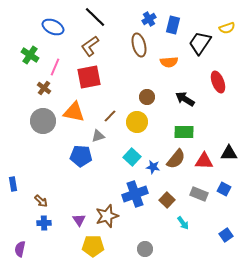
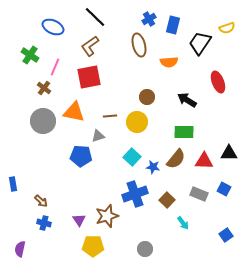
black arrow at (185, 99): moved 2 px right, 1 px down
brown line at (110, 116): rotated 40 degrees clockwise
blue cross at (44, 223): rotated 16 degrees clockwise
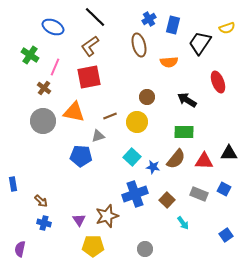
brown line at (110, 116): rotated 16 degrees counterclockwise
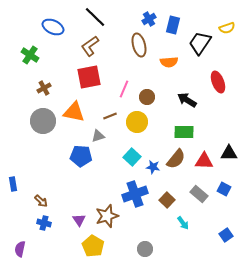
pink line at (55, 67): moved 69 px right, 22 px down
brown cross at (44, 88): rotated 24 degrees clockwise
gray rectangle at (199, 194): rotated 18 degrees clockwise
yellow pentagon at (93, 246): rotated 30 degrees clockwise
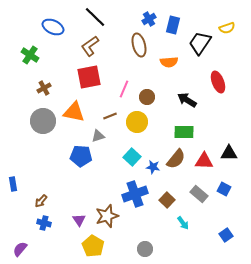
brown arrow at (41, 201): rotated 88 degrees clockwise
purple semicircle at (20, 249): rotated 28 degrees clockwise
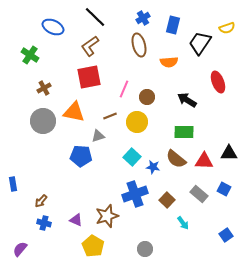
blue cross at (149, 19): moved 6 px left, 1 px up
brown semicircle at (176, 159): rotated 90 degrees clockwise
purple triangle at (79, 220): moved 3 px left; rotated 32 degrees counterclockwise
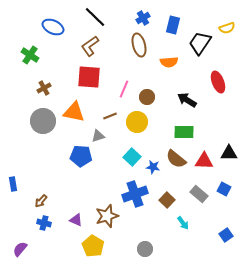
red square at (89, 77): rotated 15 degrees clockwise
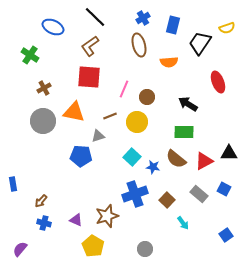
black arrow at (187, 100): moved 1 px right, 4 px down
red triangle at (204, 161): rotated 30 degrees counterclockwise
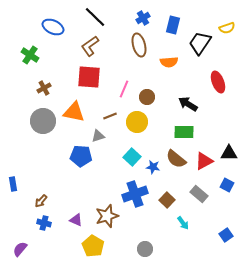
blue square at (224, 189): moved 3 px right, 4 px up
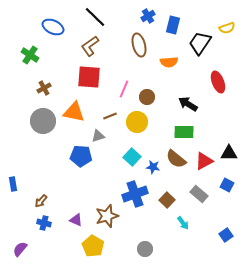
blue cross at (143, 18): moved 5 px right, 2 px up
